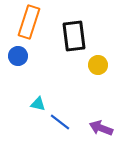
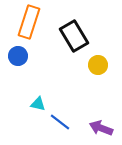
black rectangle: rotated 24 degrees counterclockwise
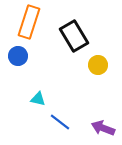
cyan triangle: moved 5 px up
purple arrow: moved 2 px right
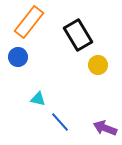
orange rectangle: rotated 20 degrees clockwise
black rectangle: moved 4 px right, 1 px up
blue circle: moved 1 px down
blue line: rotated 10 degrees clockwise
purple arrow: moved 2 px right
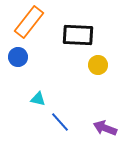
black rectangle: rotated 56 degrees counterclockwise
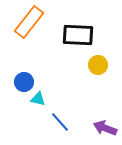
blue circle: moved 6 px right, 25 px down
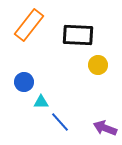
orange rectangle: moved 3 px down
cyan triangle: moved 3 px right, 3 px down; rotated 14 degrees counterclockwise
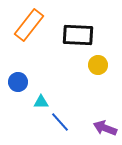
blue circle: moved 6 px left
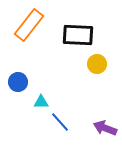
yellow circle: moved 1 px left, 1 px up
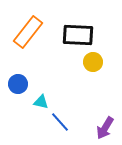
orange rectangle: moved 1 px left, 7 px down
yellow circle: moved 4 px left, 2 px up
blue circle: moved 2 px down
cyan triangle: rotated 14 degrees clockwise
purple arrow: rotated 80 degrees counterclockwise
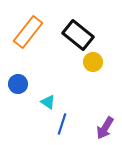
black rectangle: rotated 36 degrees clockwise
cyan triangle: moved 7 px right; rotated 21 degrees clockwise
blue line: moved 2 px right, 2 px down; rotated 60 degrees clockwise
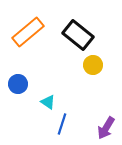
orange rectangle: rotated 12 degrees clockwise
yellow circle: moved 3 px down
purple arrow: moved 1 px right
